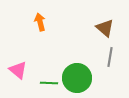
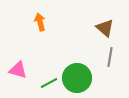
pink triangle: rotated 24 degrees counterclockwise
green line: rotated 30 degrees counterclockwise
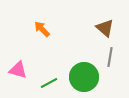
orange arrow: moved 2 px right, 7 px down; rotated 30 degrees counterclockwise
green circle: moved 7 px right, 1 px up
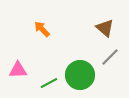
gray line: rotated 36 degrees clockwise
pink triangle: rotated 18 degrees counterclockwise
green circle: moved 4 px left, 2 px up
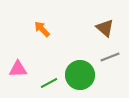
gray line: rotated 24 degrees clockwise
pink triangle: moved 1 px up
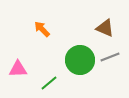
brown triangle: rotated 18 degrees counterclockwise
green circle: moved 15 px up
green line: rotated 12 degrees counterclockwise
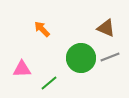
brown triangle: moved 1 px right
green circle: moved 1 px right, 2 px up
pink triangle: moved 4 px right
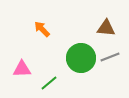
brown triangle: rotated 18 degrees counterclockwise
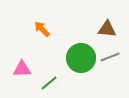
brown triangle: moved 1 px right, 1 px down
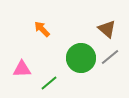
brown triangle: rotated 36 degrees clockwise
gray line: rotated 18 degrees counterclockwise
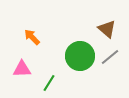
orange arrow: moved 10 px left, 8 px down
green circle: moved 1 px left, 2 px up
green line: rotated 18 degrees counterclockwise
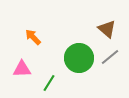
orange arrow: moved 1 px right
green circle: moved 1 px left, 2 px down
